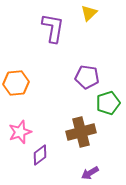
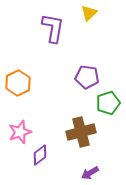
orange hexagon: moved 2 px right; rotated 20 degrees counterclockwise
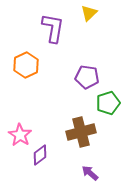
orange hexagon: moved 8 px right, 18 px up
pink star: moved 3 px down; rotated 20 degrees counterclockwise
purple arrow: rotated 72 degrees clockwise
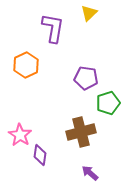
purple pentagon: moved 1 px left, 1 px down
purple diamond: rotated 45 degrees counterclockwise
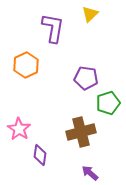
yellow triangle: moved 1 px right, 1 px down
pink star: moved 1 px left, 6 px up
